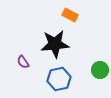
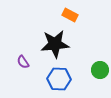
blue hexagon: rotated 15 degrees clockwise
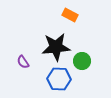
black star: moved 1 px right, 3 px down
green circle: moved 18 px left, 9 px up
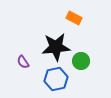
orange rectangle: moved 4 px right, 3 px down
green circle: moved 1 px left
blue hexagon: moved 3 px left; rotated 15 degrees counterclockwise
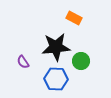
blue hexagon: rotated 15 degrees clockwise
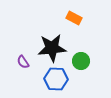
black star: moved 4 px left, 1 px down
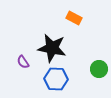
black star: rotated 16 degrees clockwise
green circle: moved 18 px right, 8 px down
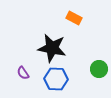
purple semicircle: moved 11 px down
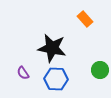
orange rectangle: moved 11 px right, 1 px down; rotated 21 degrees clockwise
green circle: moved 1 px right, 1 px down
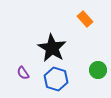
black star: rotated 20 degrees clockwise
green circle: moved 2 px left
blue hexagon: rotated 15 degrees clockwise
